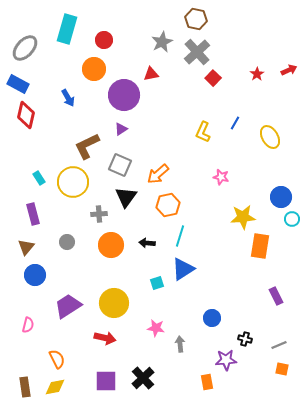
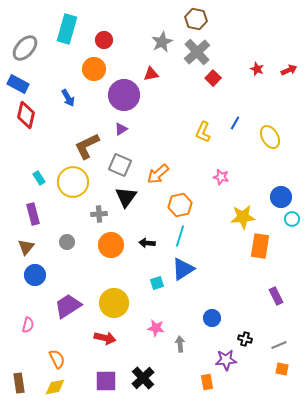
red star at (257, 74): moved 5 px up; rotated 16 degrees counterclockwise
orange hexagon at (168, 205): moved 12 px right
brown rectangle at (25, 387): moved 6 px left, 4 px up
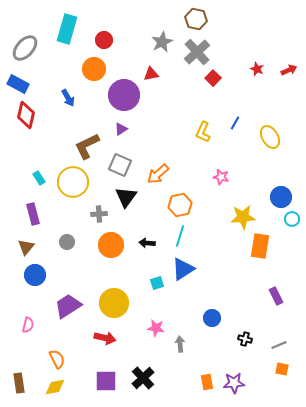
purple star at (226, 360): moved 8 px right, 23 px down
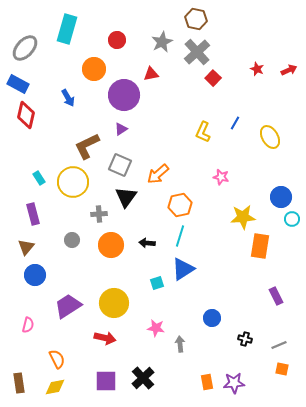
red circle at (104, 40): moved 13 px right
gray circle at (67, 242): moved 5 px right, 2 px up
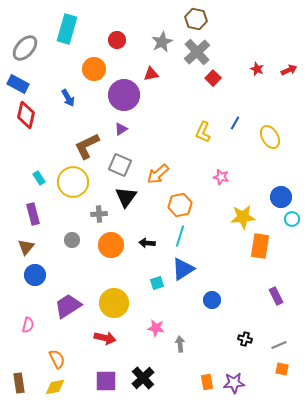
blue circle at (212, 318): moved 18 px up
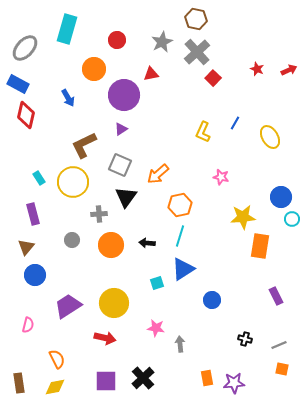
brown L-shape at (87, 146): moved 3 px left, 1 px up
orange rectangle at (207, 382): moved 4 px up
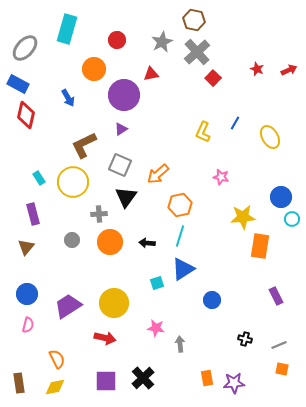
brown hexagon at (196, 19): moved 2 px left, 1 px down
orange circle at (111, 245): moved 1 px left, 3 px up
blue circle at (35, 275): moved 8 px left, 19 px down
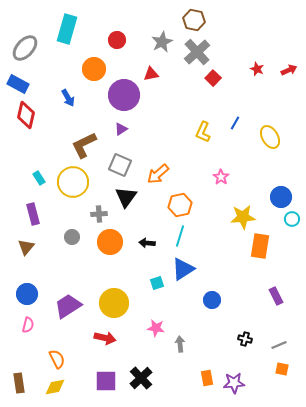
pink star at (221, 177): rotated 21 degrees clockwise
gray circle at (72, 240): moved 3 px up
black cross at (143, 378): moved 2 px left
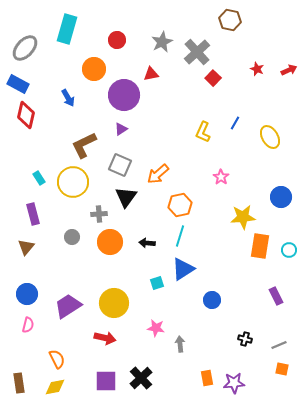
brown hexagon at (194, 20): moved 36 px right
cyan circle at (292, 219): moved 3 px left, 31 px down
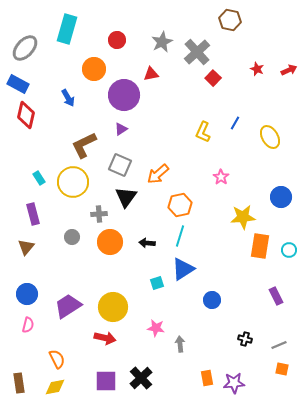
yellow circle at (114, 303): moved 1 px left, 4 px down
